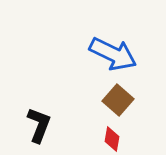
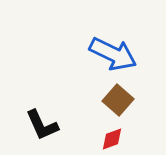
black L-shape: moved 3 px right; rotated 135 degrees clockwise
red diamond: rotated 60 degrees clockwise
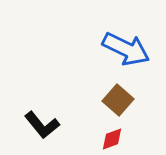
blue arrow: moved 13 px right, 5 px up
black L-shape: rotated 15 degrees counterclockwise
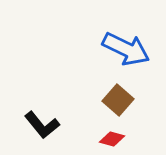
red diamond: rotated 35 degrees clockwise
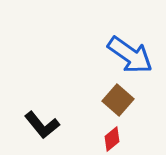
blue arrow: moved 4 px right, 6 px down; rotated 9 degrees clockwise
red diamond: rotated 55 degrees counterclockwise
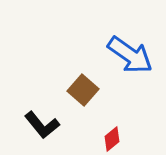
brown square: moved 35 px left, 10 px up
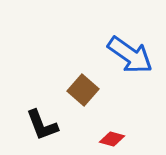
black L-shape: rotated 18 degrees clockwise
red diamond: rotated 55 degrees clockwise
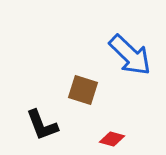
blue arrow: rotated 9 degrees clockwise
brown square: rotated 24 degrees counterclockwise
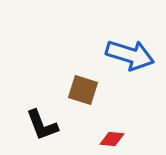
blue arrow: rotated 27 degrees counterclockwise
red diamond: rotated 10 degrees counterclockwise
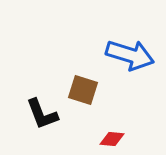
black L-shape: moved 11 px up
